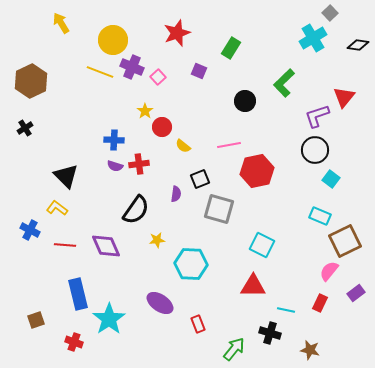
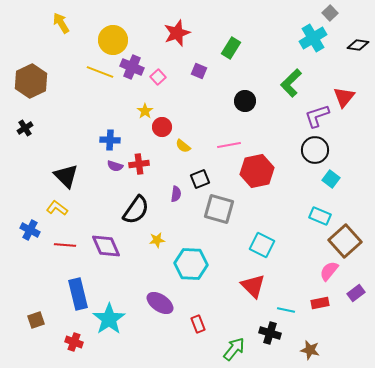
green L-shape at (284, 83): moved 7 px right
blue cross at (114, 140): moved 4 px left
brown square at (345, 241): rotated 16 degrees counterclockwise
red triangle at (253, 286): rotated 44 degrees clockwise
red rectangle at (320, 303): rotated 54 degrees clockwise
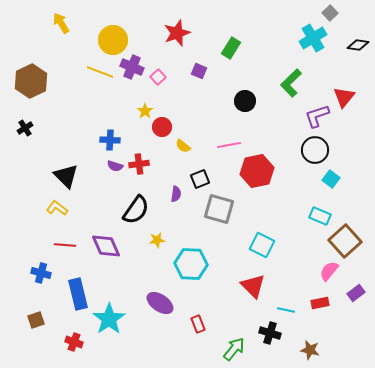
blue cross at (30, 230): moved 11 px right, 43 px down; rotated 12 degrees counterclockwise
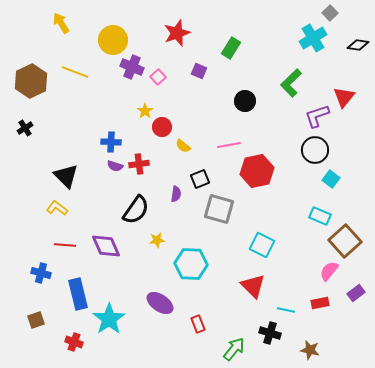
yellow line at (100, 72): moved 25 px left
blue cross at (110, 140): moved 1 px right, 2 px down
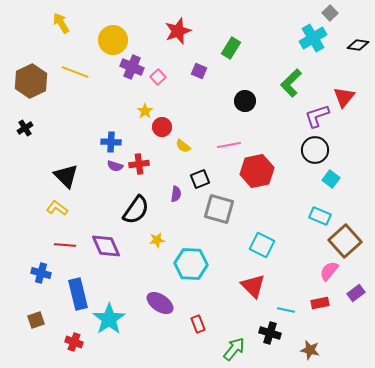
red star at (177, 33): moved 1 px right, 2 px up
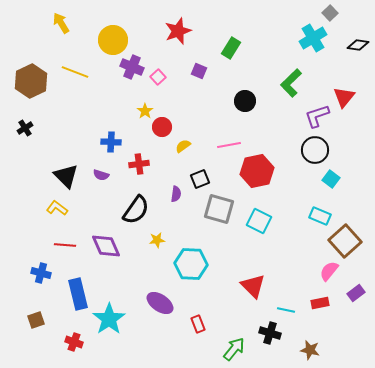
yellow semicircle at (183, 146): rotated 105 degrees clockwise
purple semicircle at (115, 166): moved 14 px left, 9 px down
cyan square at (262, 245): moved 3 px left, 24 px up
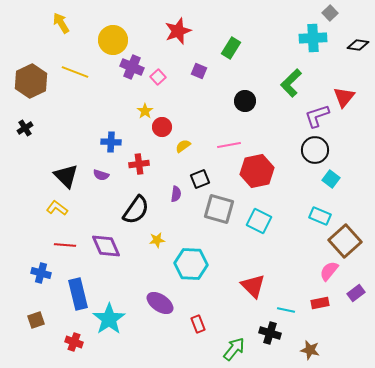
cyan cross at (313, 38): rotated 28 degrees clockwise
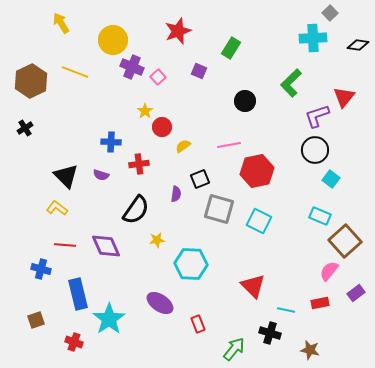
blue cross at (41, 273): moved 4 px up
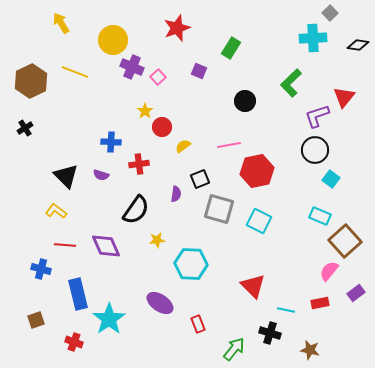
red star at (178, 31): moved 1 px left, 3 px up
yellow L-shape at (57, 208): moved 1 px left, 3 px down
